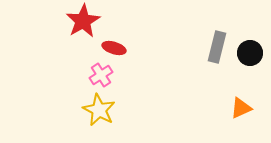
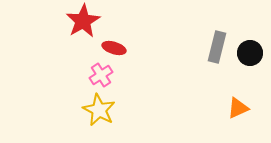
orange triangle: moved 3 px left
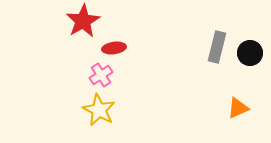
red ellipse: rotated 25 degrees counterclockwise
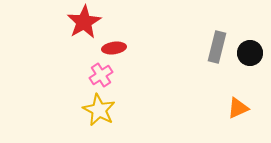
red star: moved 1 px right, 1 px down
